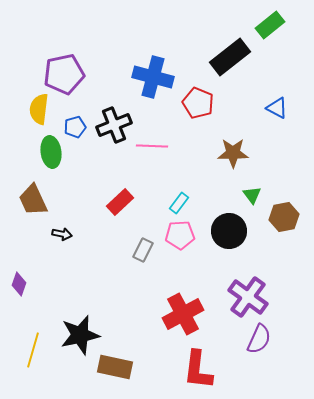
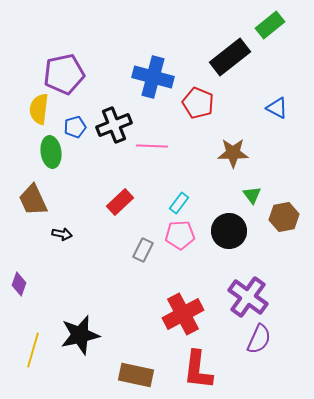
brown rectangle: moved 21 px right, 8 px down
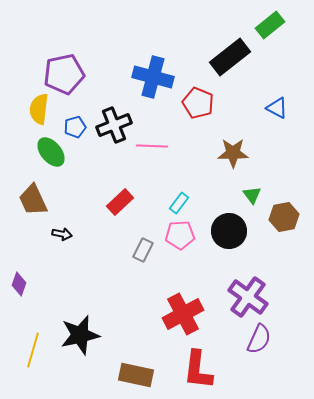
green ellipse: rotated 32 degrees counterclockwise
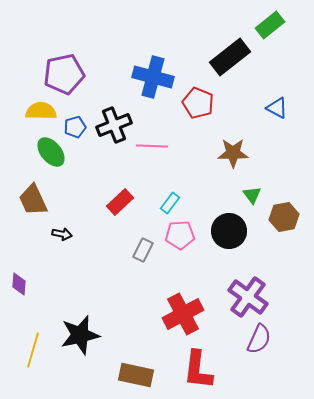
yellow semicircle: moved 2 px right, 2 px down; rotated 84 degrees clockwise
cyan rectangle: moved 9 px left
purple diamond: rotated 15 degrees counterclockwise
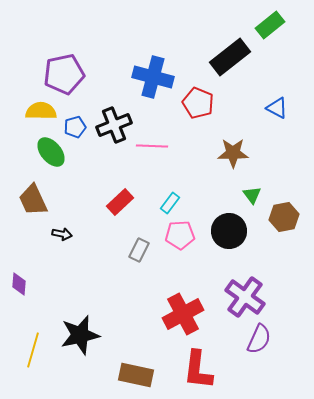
gray rectangle: moved 4 px left
purple cross: moved 3 px left
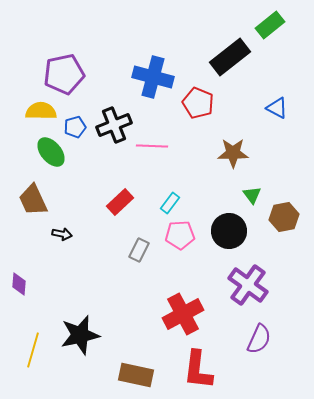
purple cross: moved 3 px right, 12 px up
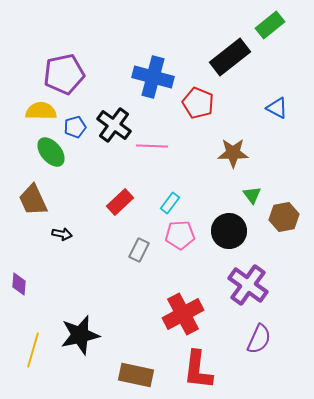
black cross: rotated 32 degrees counterclockwise
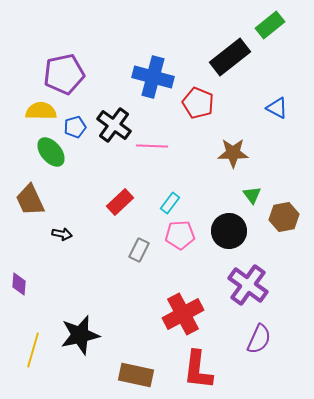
brown trapezoid: moved 3 px left
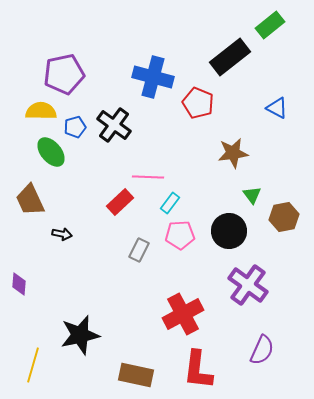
pink line: moved 4 px left, 31 px down
brown star: rotated 8 degrees counterclockwise
purple semicircle: moved 3 px right, 11 px down
yellow line: moved 15 px down
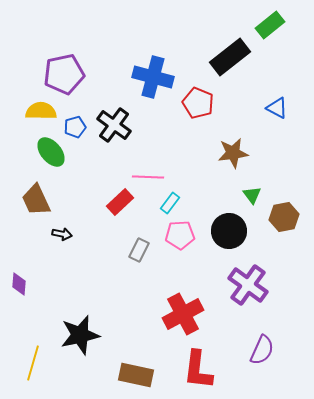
brown trapezoid: moved 6 px right
yellow line: moved 2 px up
